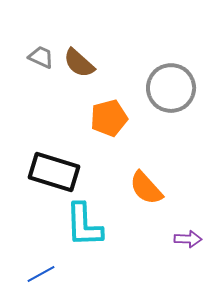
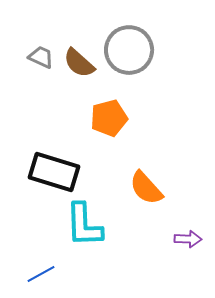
gray circle: moved 42 px left, 38 px up
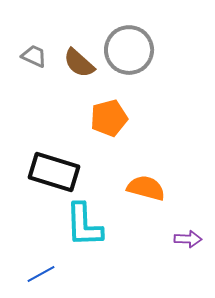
gray trapezoid: moved 7 px left, 1 px up
orange semicircle: rotated 147 degrees clockwise
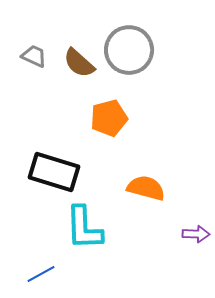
cyan L-shape: moved 3 px down
purple arrow: moved 8 px right, 5 px up
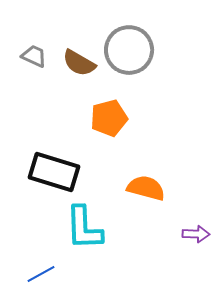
brown semicircle: rotated 12 degrees counterclockwise
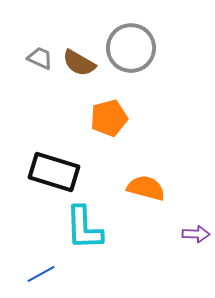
gray circle: moved 2 px right, 2 px up
gray trapezoid: moved 6 px right, 2 px down
